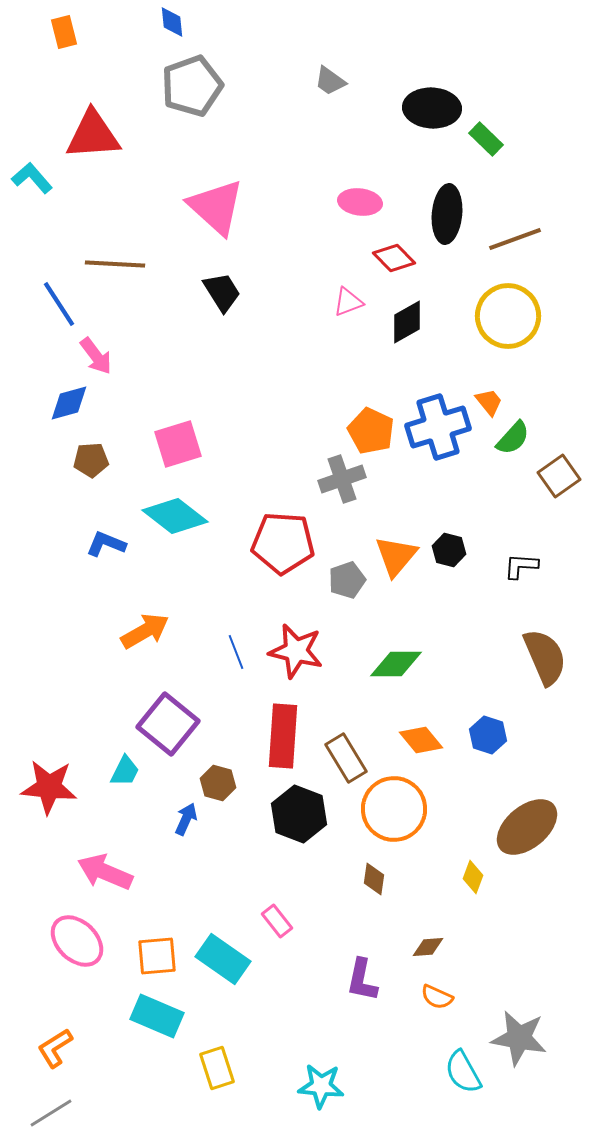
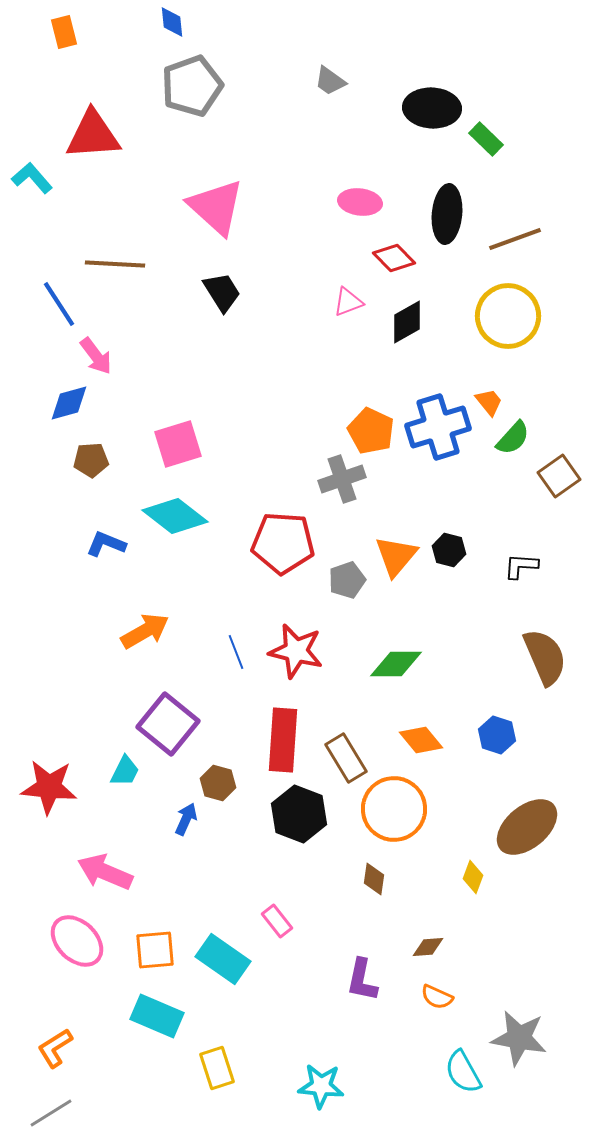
blue hexagon at (488, 735): moved 9 px right
red rectangle at (283, 736): moved 4 px down
orange square at (157, 956): moved 2 px left, 6 px up
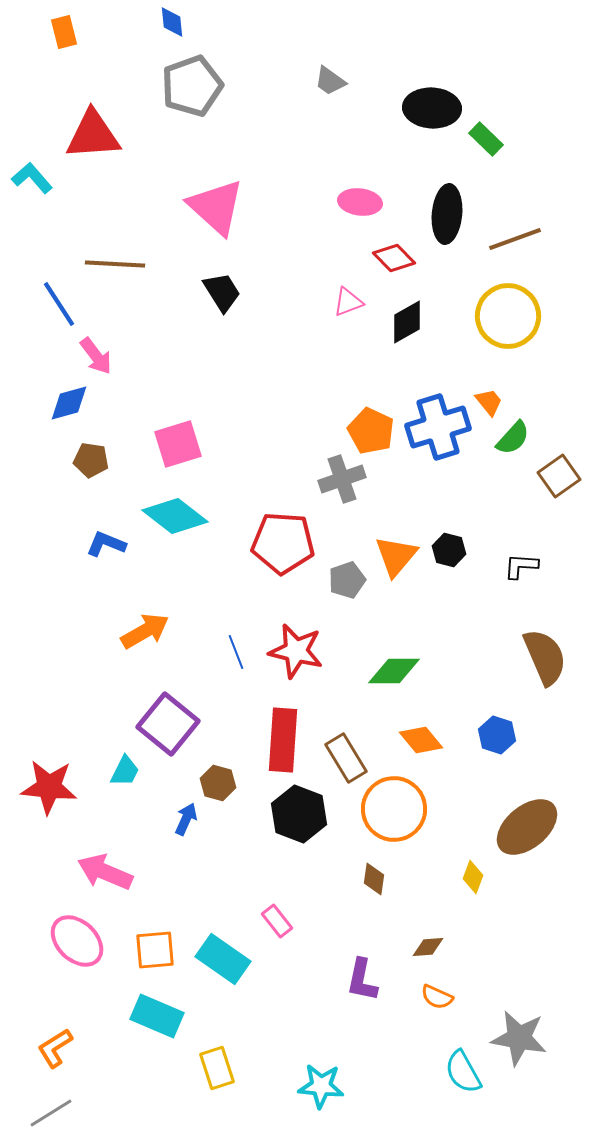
brown pentagon at (91, 460): rotated 12 degrees clockwise
green diamond at (396, 664): moved 2 px left, 7 px down
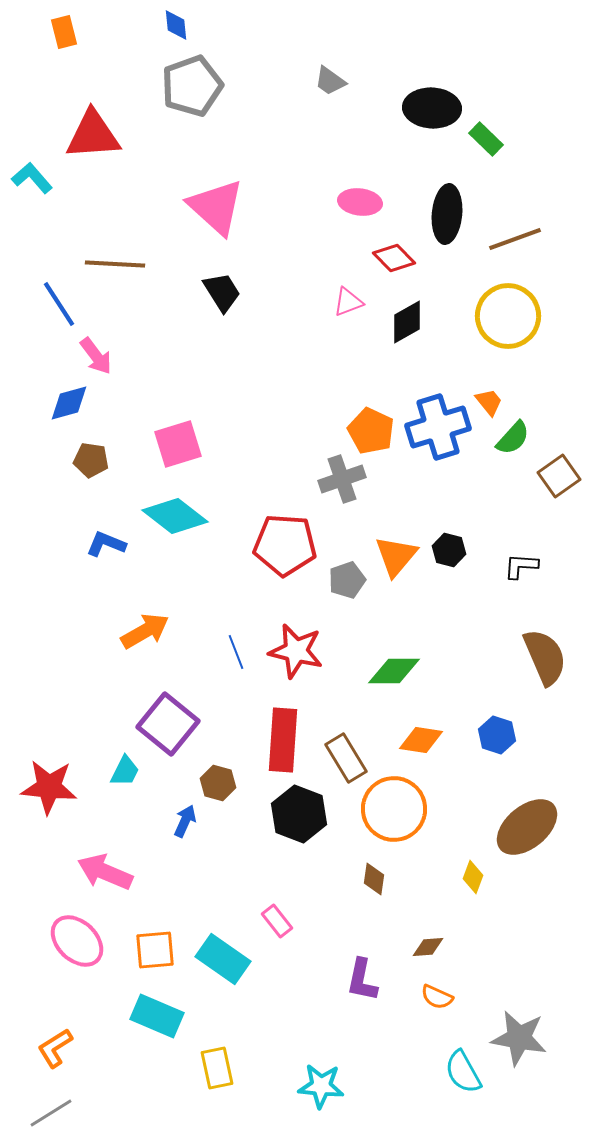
blue diamond at (172, 22): moved 4 px right, 3 px down
red pentagon at (283, 543): moved 2 px right, 2 px down
orange diamond at (421, 740): rotated 42 degrees counterclockwise
blue arrow at (186, 819): moved 1 px left, 2 px down
yellow rectangle at (217, 1068): rotated 6 degrees clockwise
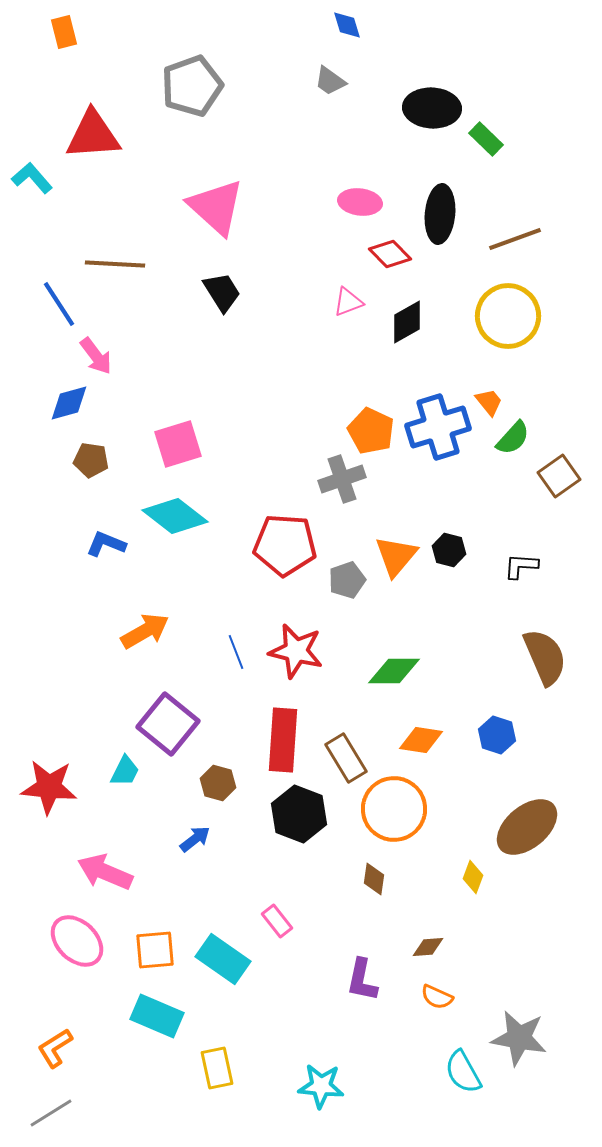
blue diamond at (176, 25): moved 171 px right; rotated 12 degrees counterclockwise
black ellipse at (447, 214): moved 7 px left
red diamond at (394, 258): moved 4 px left, 4 px up
blue arrow at (185, 821): moved 10 px right, 18 px down; rotated 28 degrees clockwise
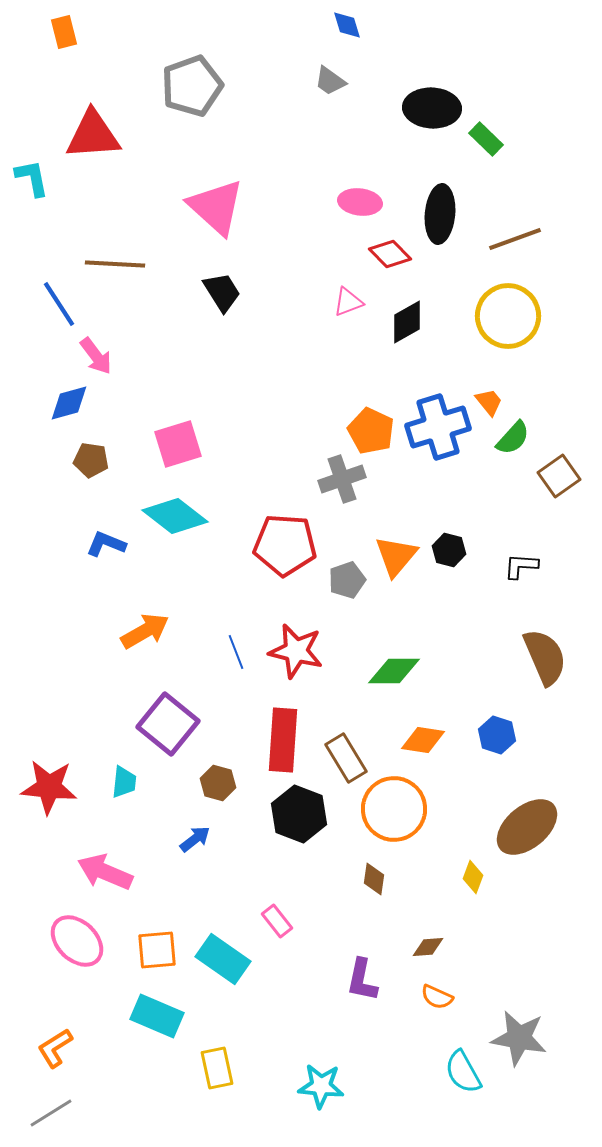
cyan L-shape at (32, 178): rotated 30 degrees clockwise
orange diamond at (421, 740): moved 2 px right
cyan trapezoid at (125, 771): moved 1 px left, 11 px down; rotated 20 degrees counterclockwise
orange square at (155, 950): moved 2 px right
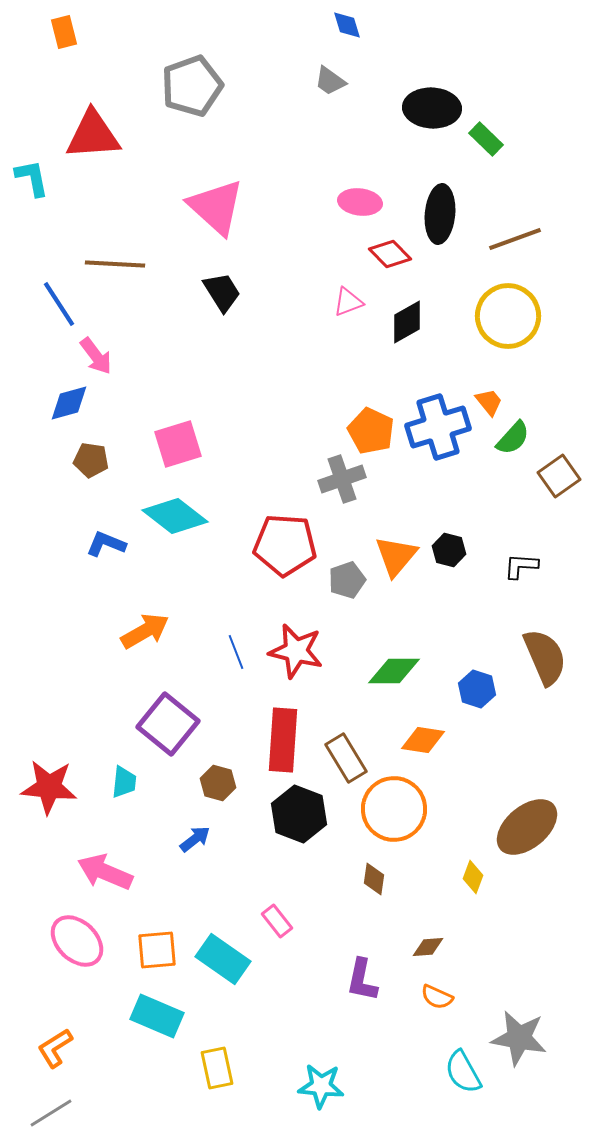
blue hexagon at (497, 735): moved 20 px left, 46 px up
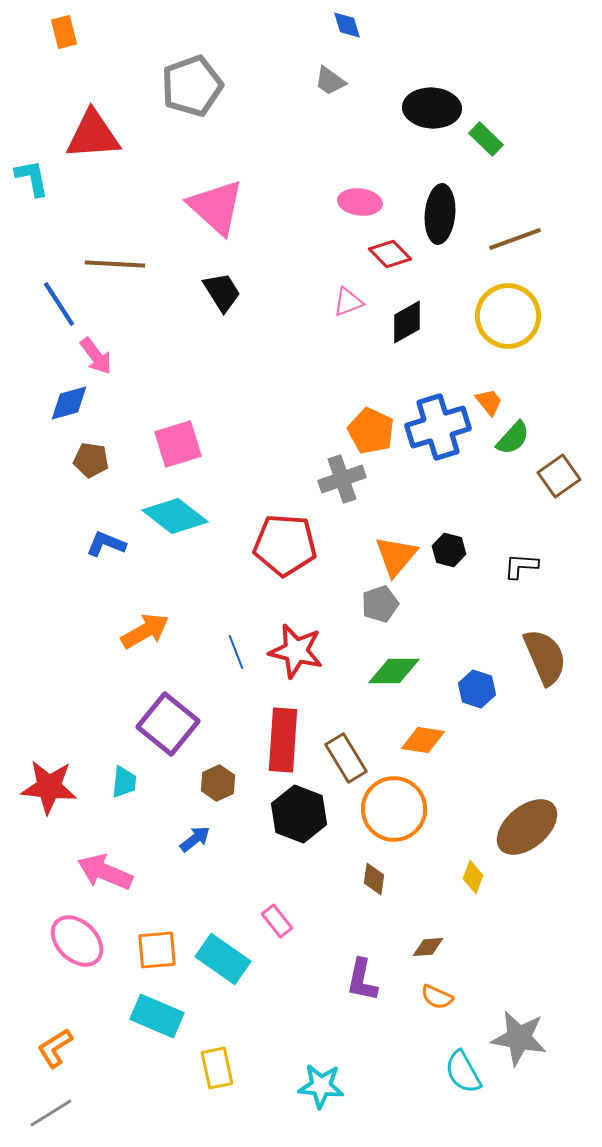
gray pentagon at (347, 580): moved 33 px right, 24 px down
brown hexagon at (218, 783): rotated 20 degrees clockwise
